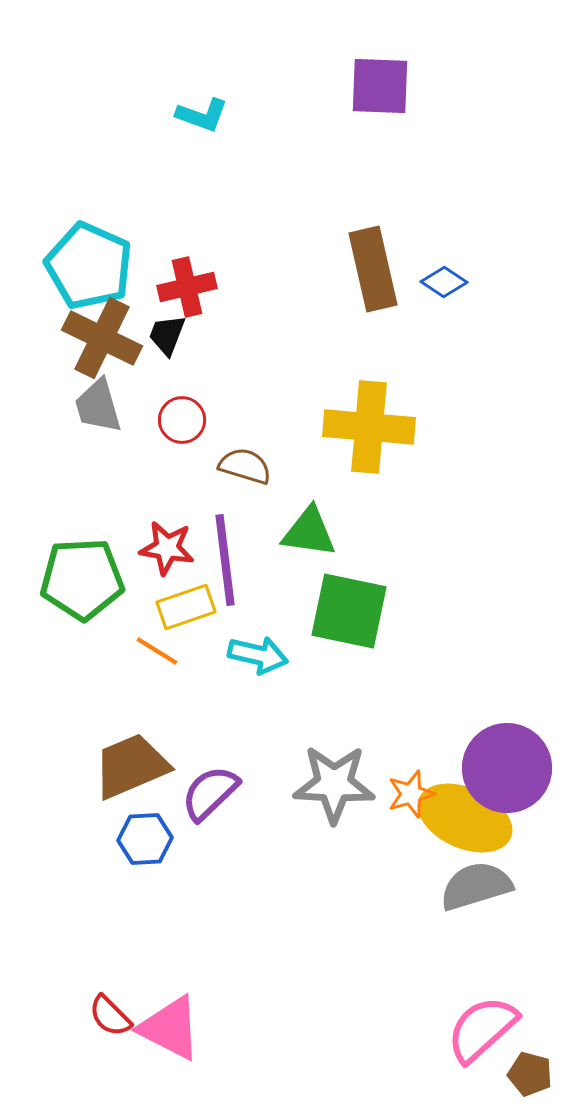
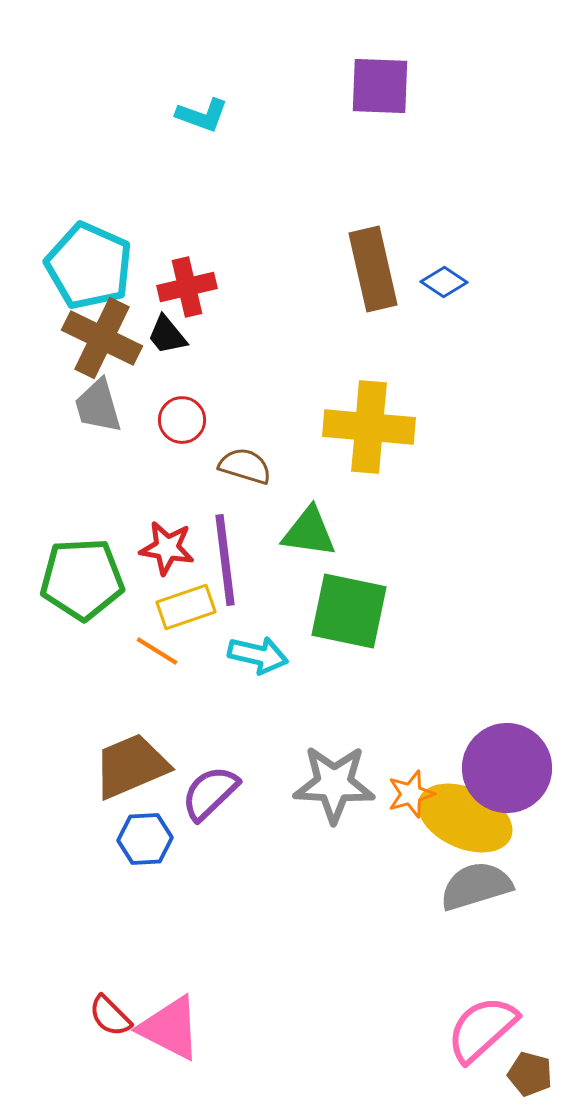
black trapezoid: rotated 60 degrees counterclockwise
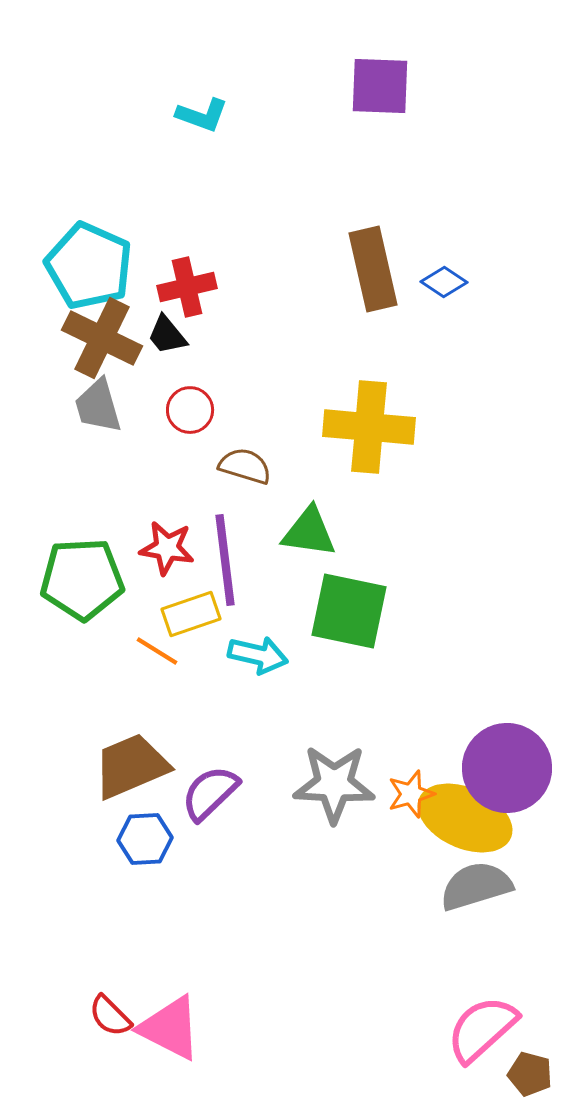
red circle: moved 8 px right, 10 px up
yellow rectangle: moved 5 px right, 7 px down
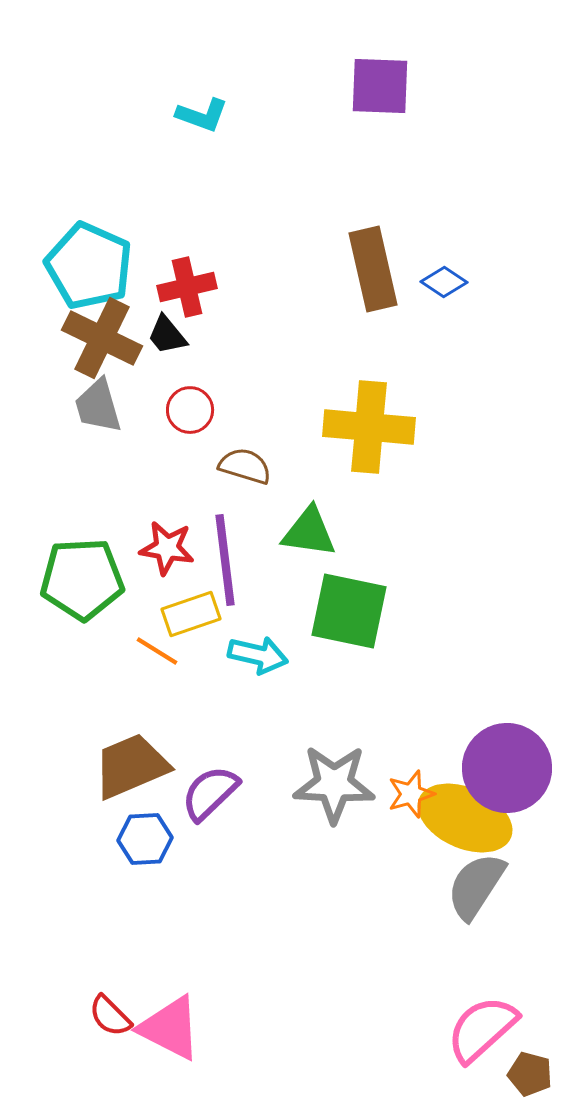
gray semicircle: rotated 40 degrees counterclockwise
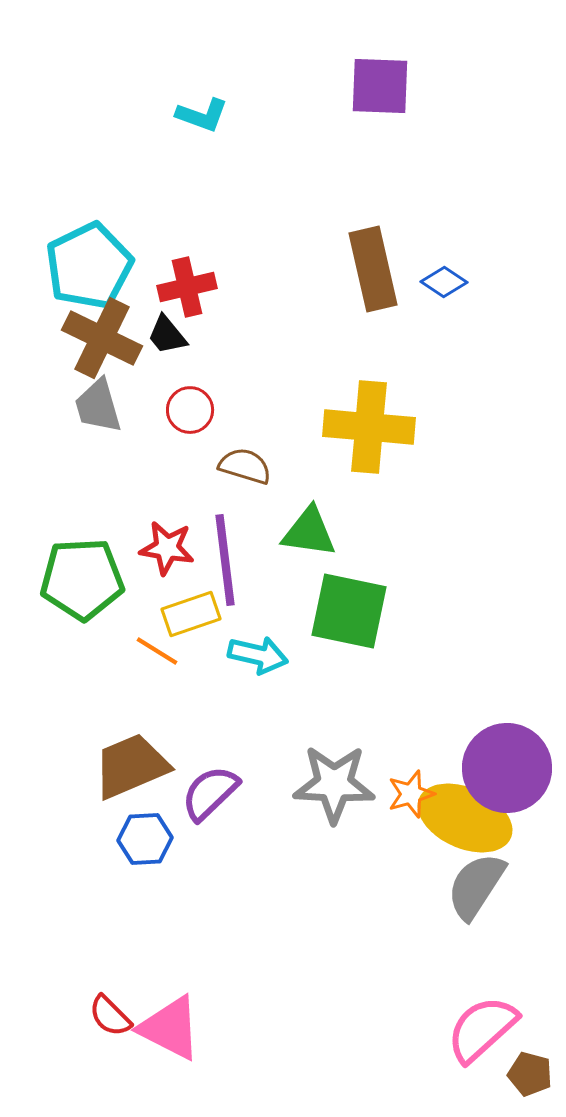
cyan pentagon: rotated 22 degrees clockwise
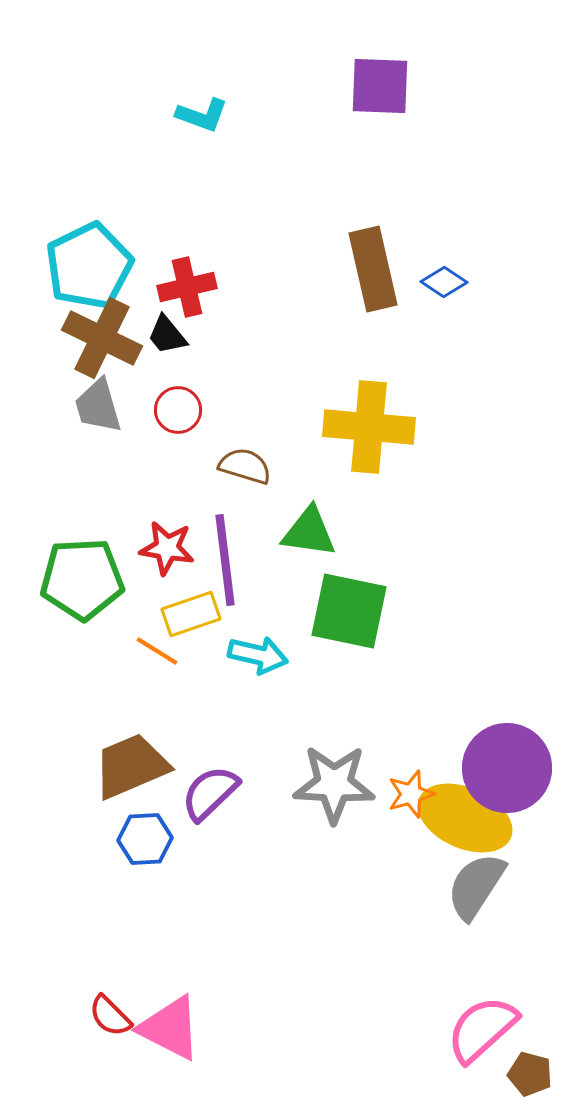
red circle: moved 12 px left
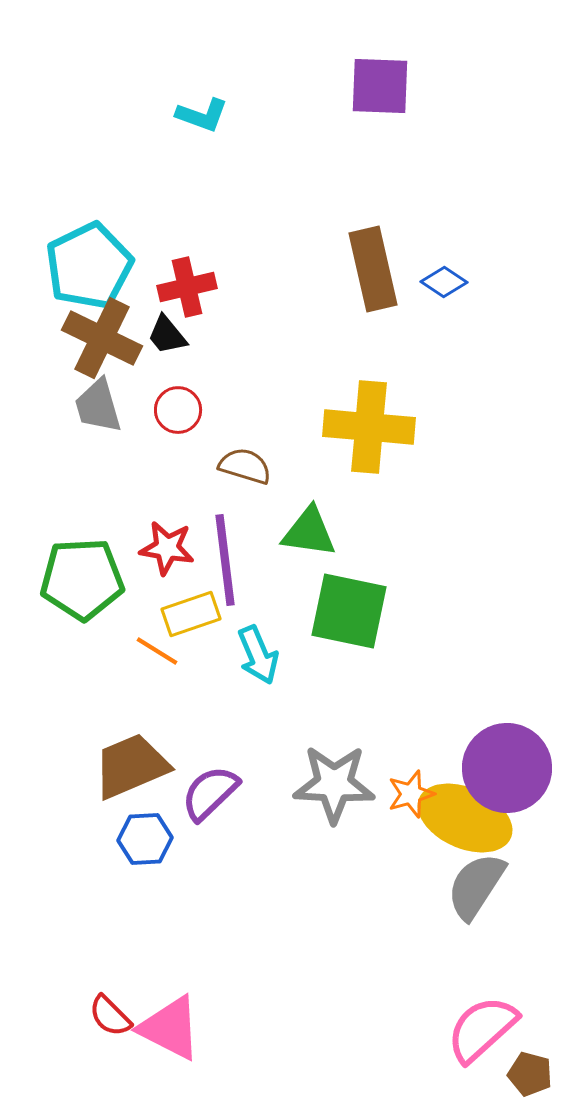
cyan arrow: rotated 54 degrees clockwise
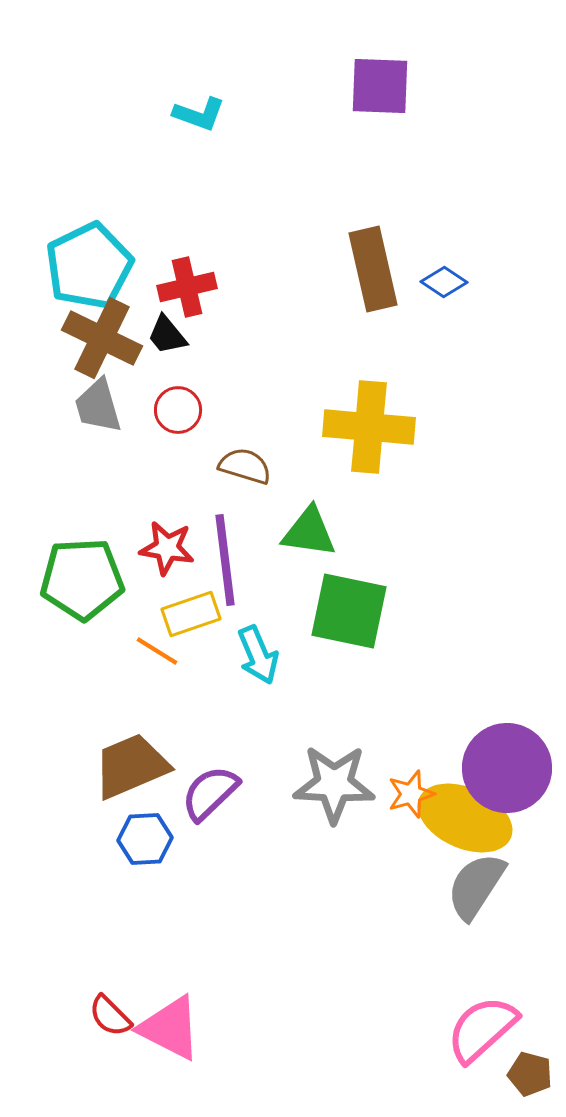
cyan L-shape: moved 3 px left, 1 px up
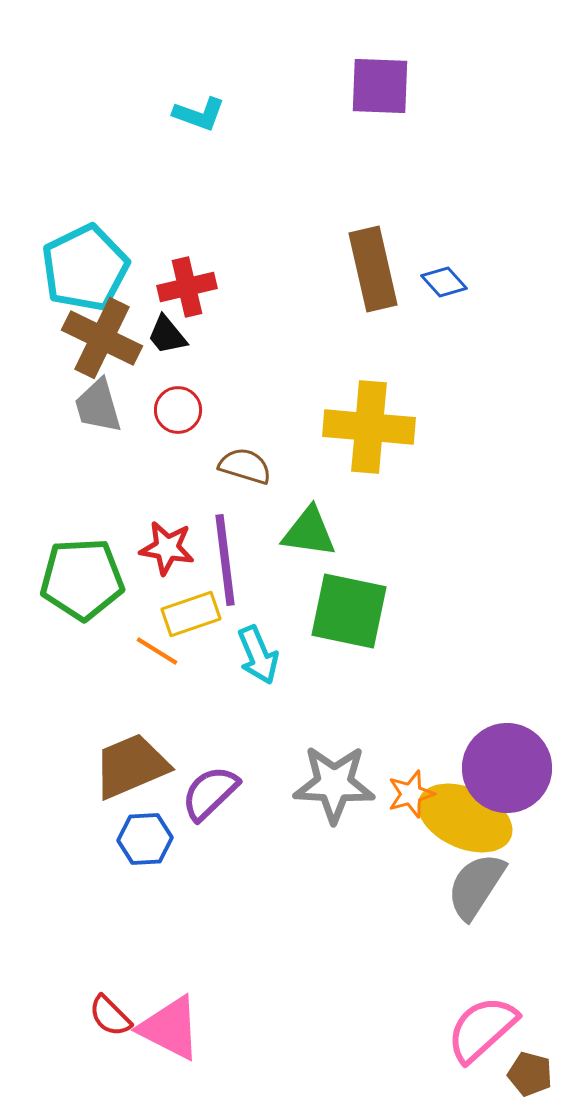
cyan pentagon: moved 4 px left, 2 px down
blue diamond: rotated 15 degrees clockwise
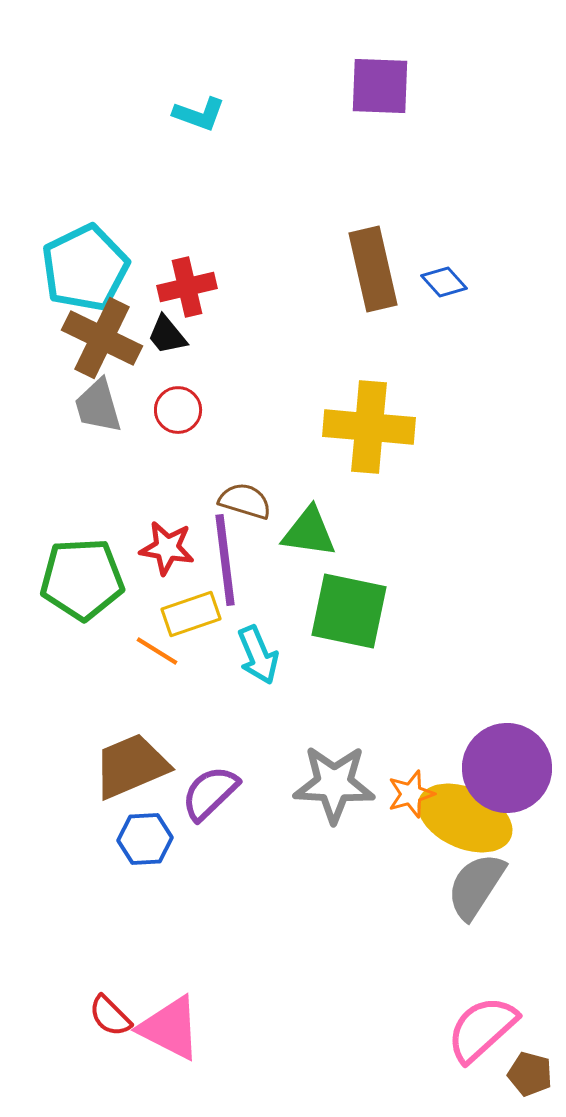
brown semicircle: moved 35 px down
